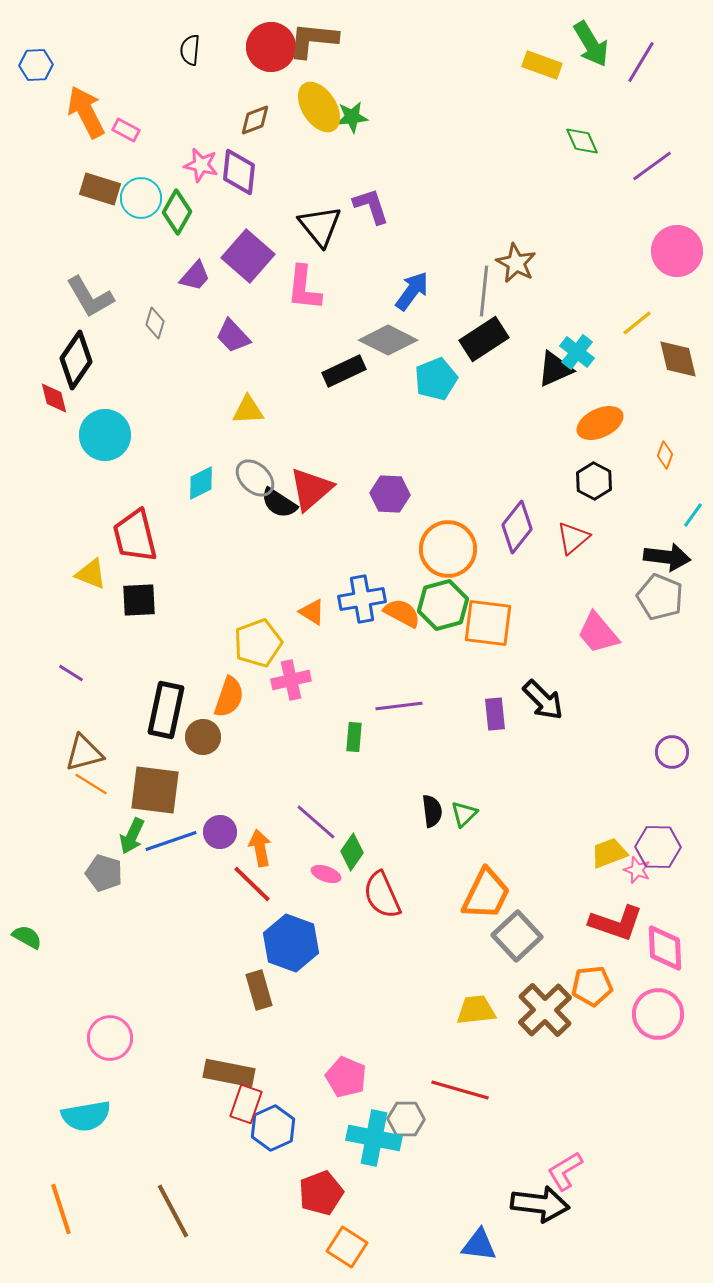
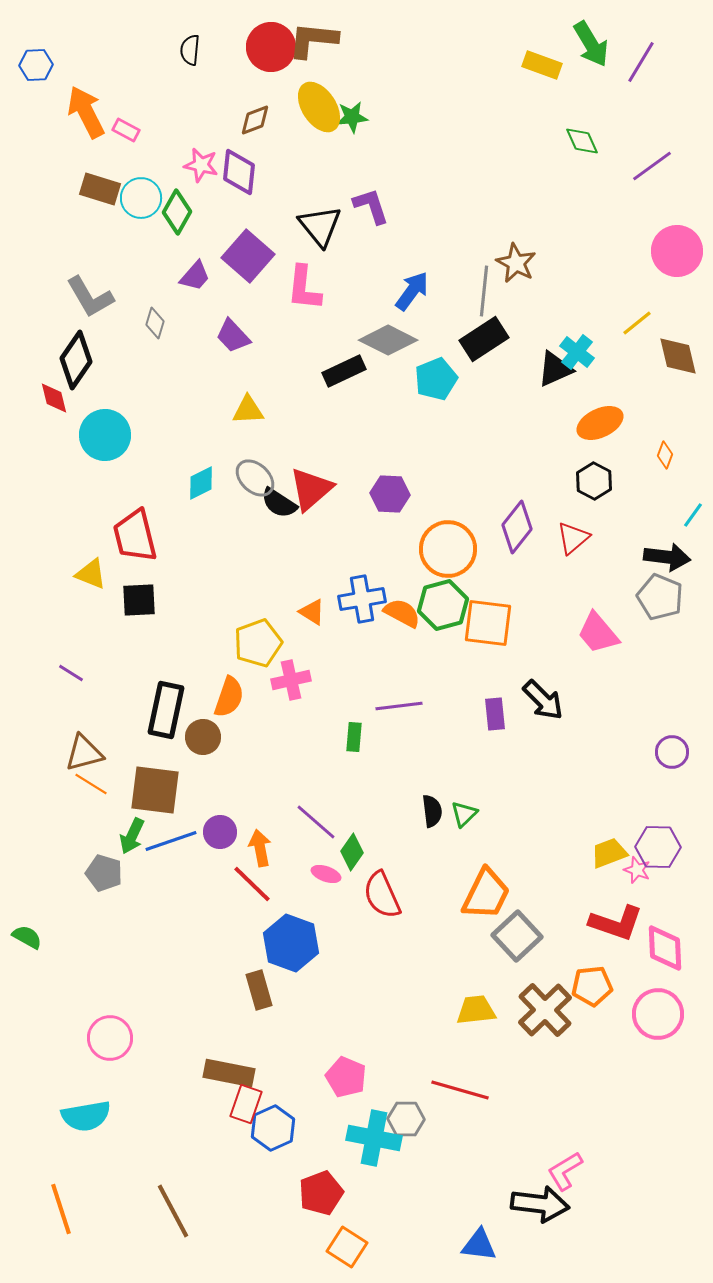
brown diamond at (678, 359): moved 3 px up
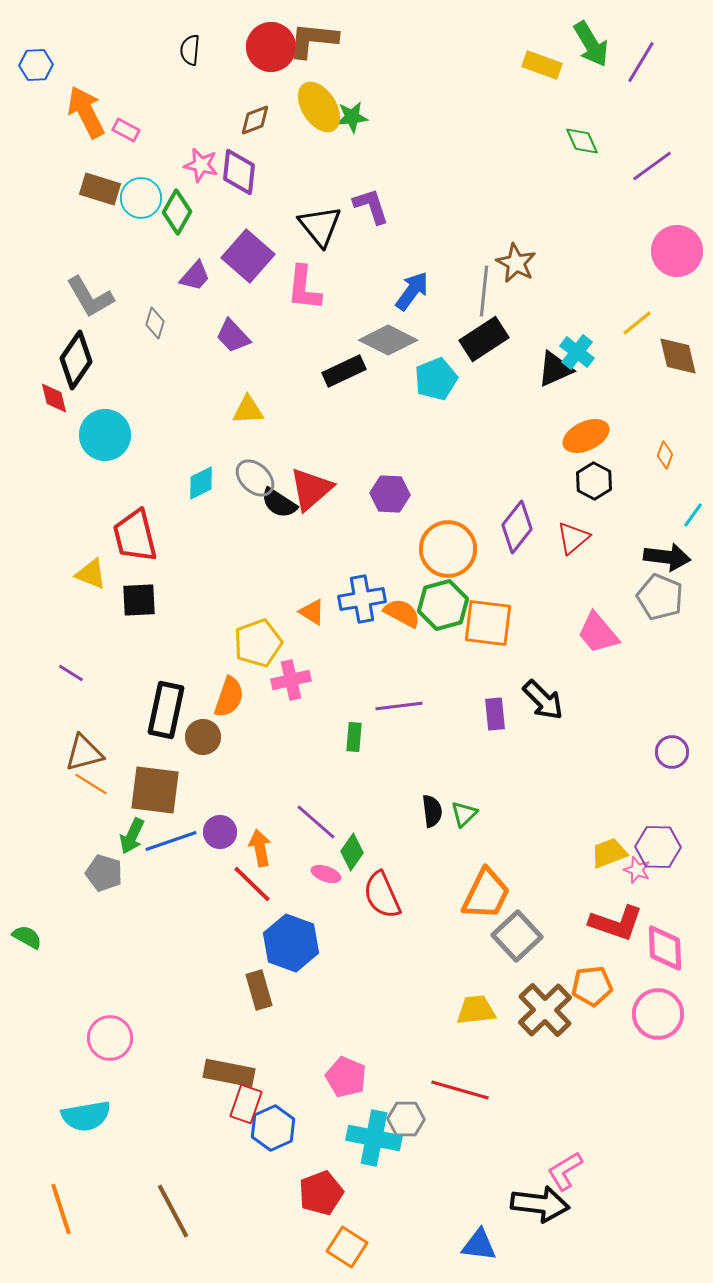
orange ellipse at (600, 423): moved 14 px left, 13 px down
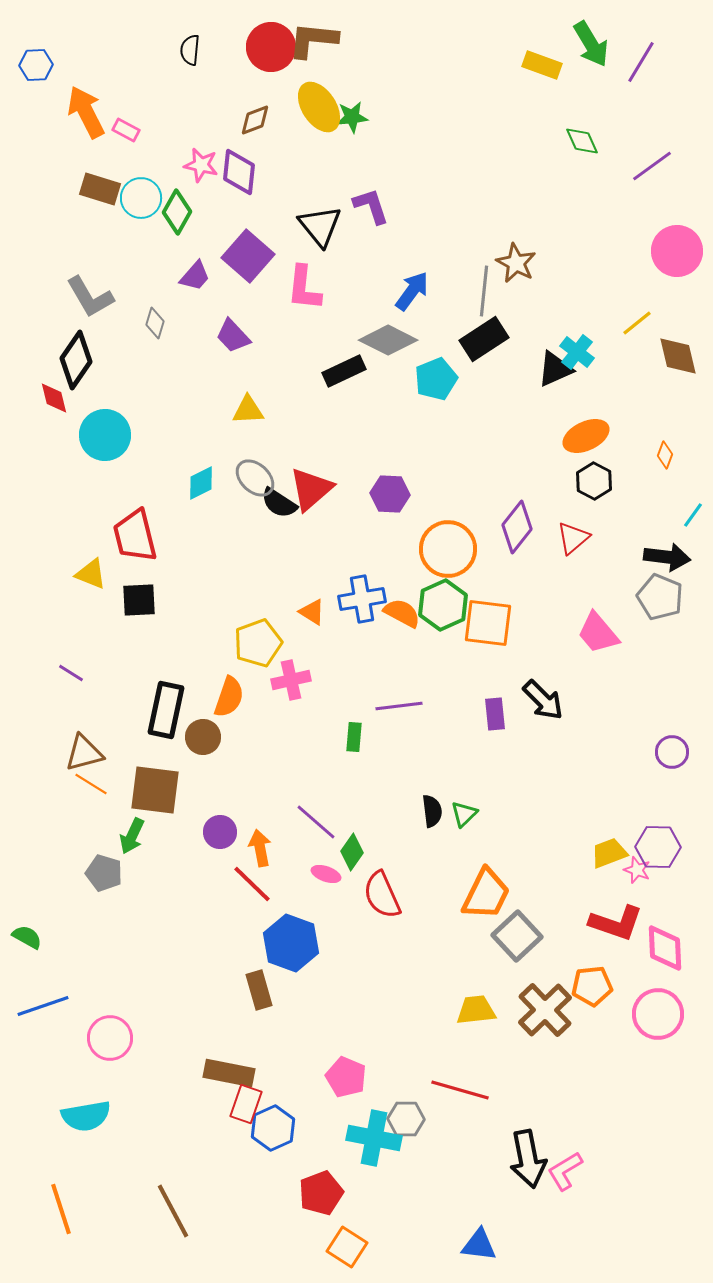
green hexagon at (443, 605): rotated 9 degrees counterclockwise
blue line at (171, 841): moved 128 px left, 165 px down
black arrow at (540, 1204): moved 12 px left, 45 px up; rotated 72 degrees clockwise
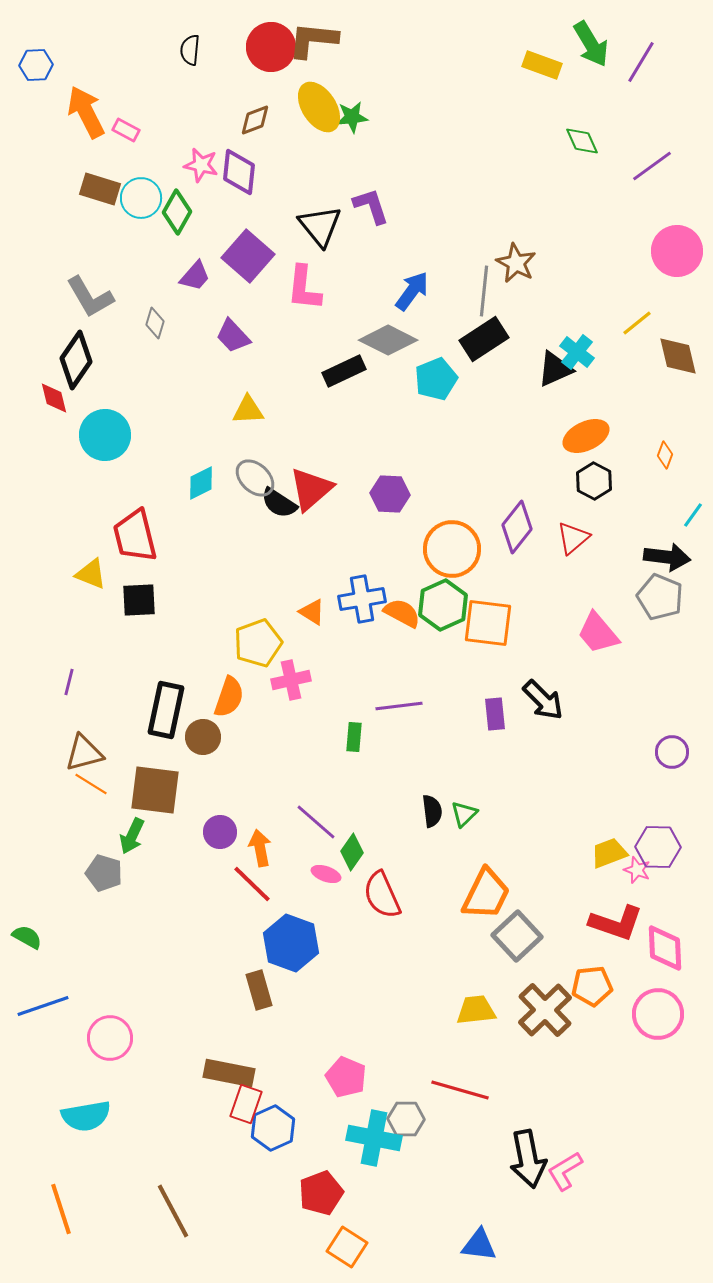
orange circle at (448, 549): moved 4 px right
purple line at (71, 673): moved 2 px left, 9 px down; rotated 72 degrees clockwise
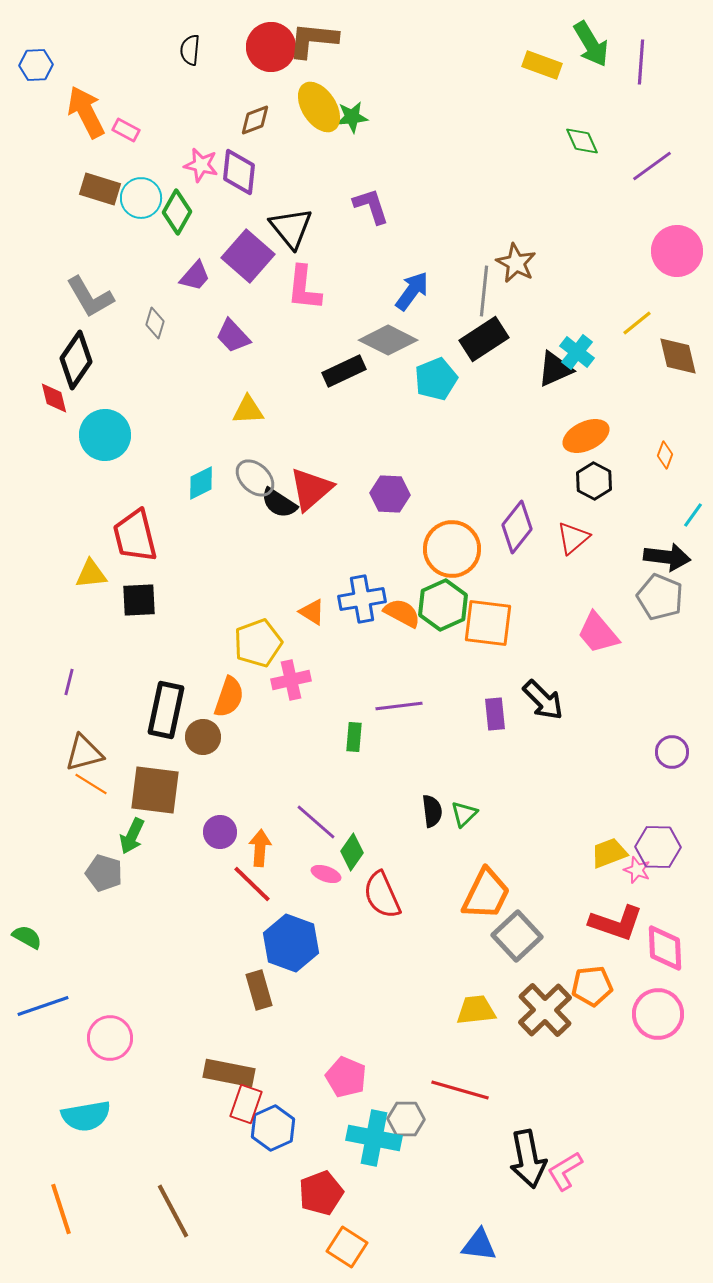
purple line at (641, 62): rotated 27 degrees counterclockwise
black triangle at (320, 226): moved 29 px left, 2 px down
yellow triangle at (91, 574): rotated 28 degrees counterclockwise
orange arrow at (260, 848): rotated 15 degrees clockwise
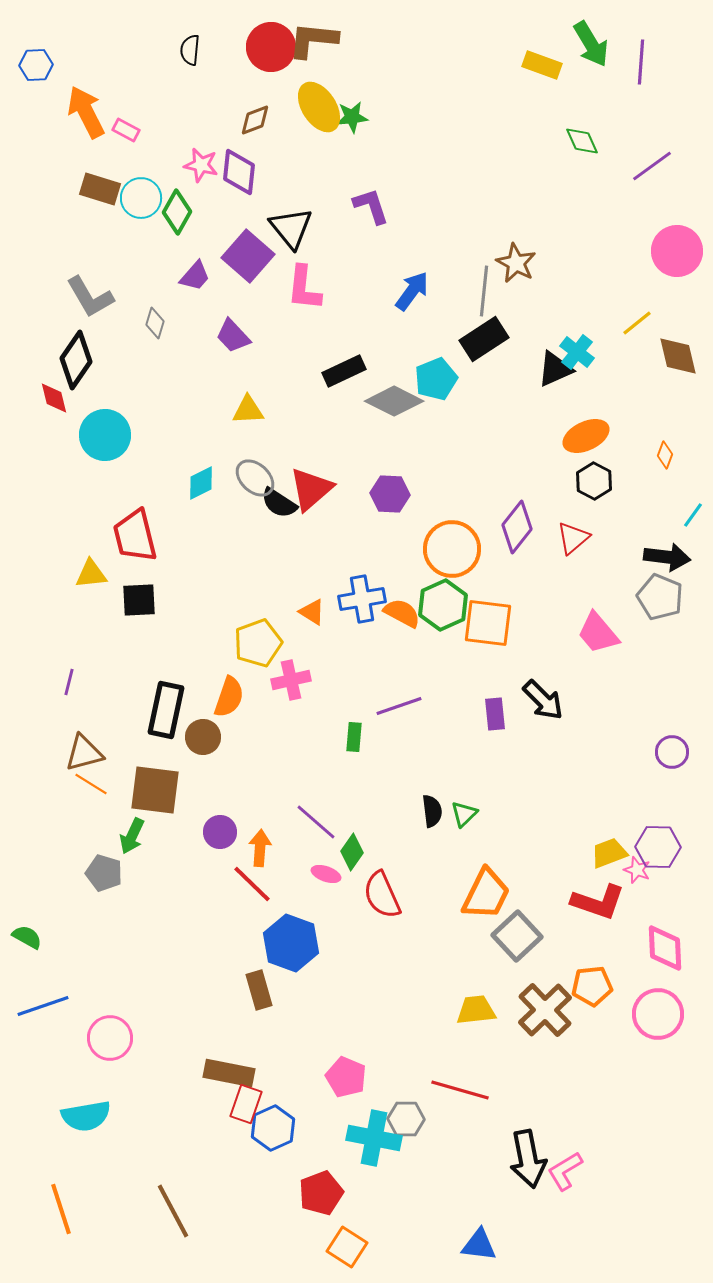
gray diamond at (388, 340): moved 6 px right, 61 px down
purple line at (399, 706): rotated 12 degrees counterclockwise
red L-shape at (616, 923): moved 18 px left, 21 px up
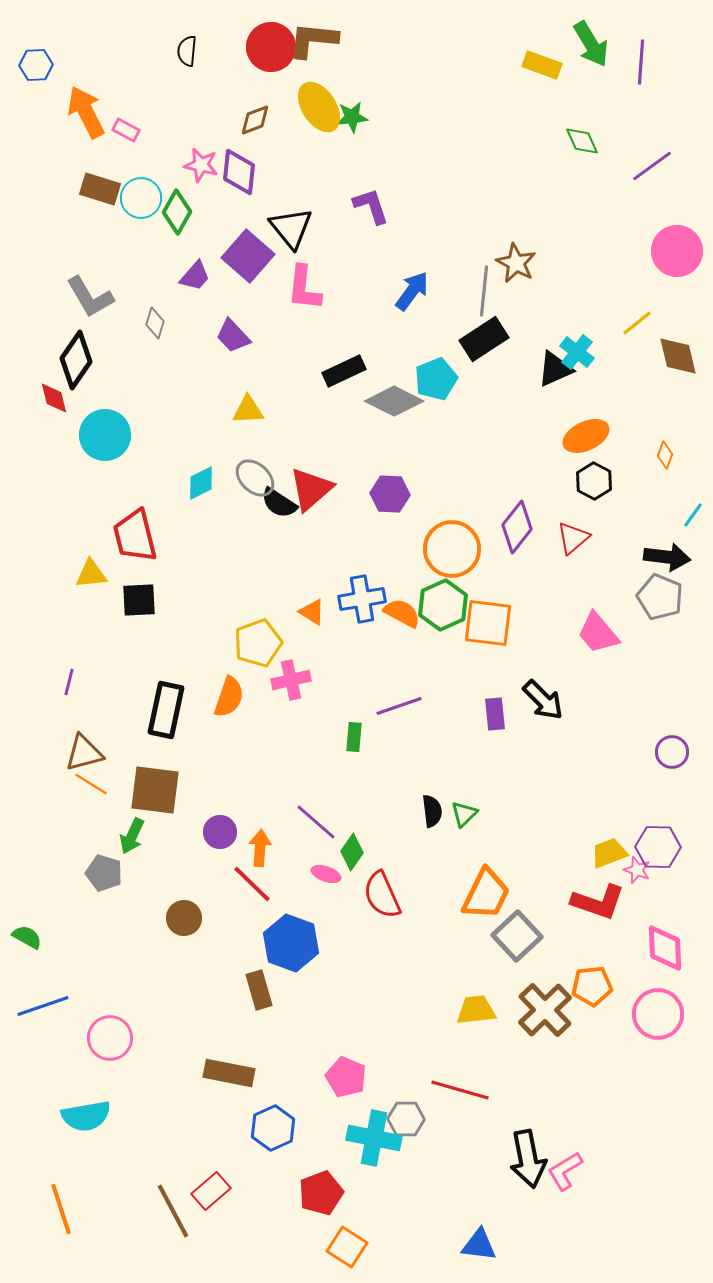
black semicircle at (190, 50): moved 3 px left, 1 px down
brown circle at (203, 737): moved 19 px left, 181 px down
red rectangle at (246, 1104): moved 35 px left, 87 px down; rotated 30 degrees clockwise
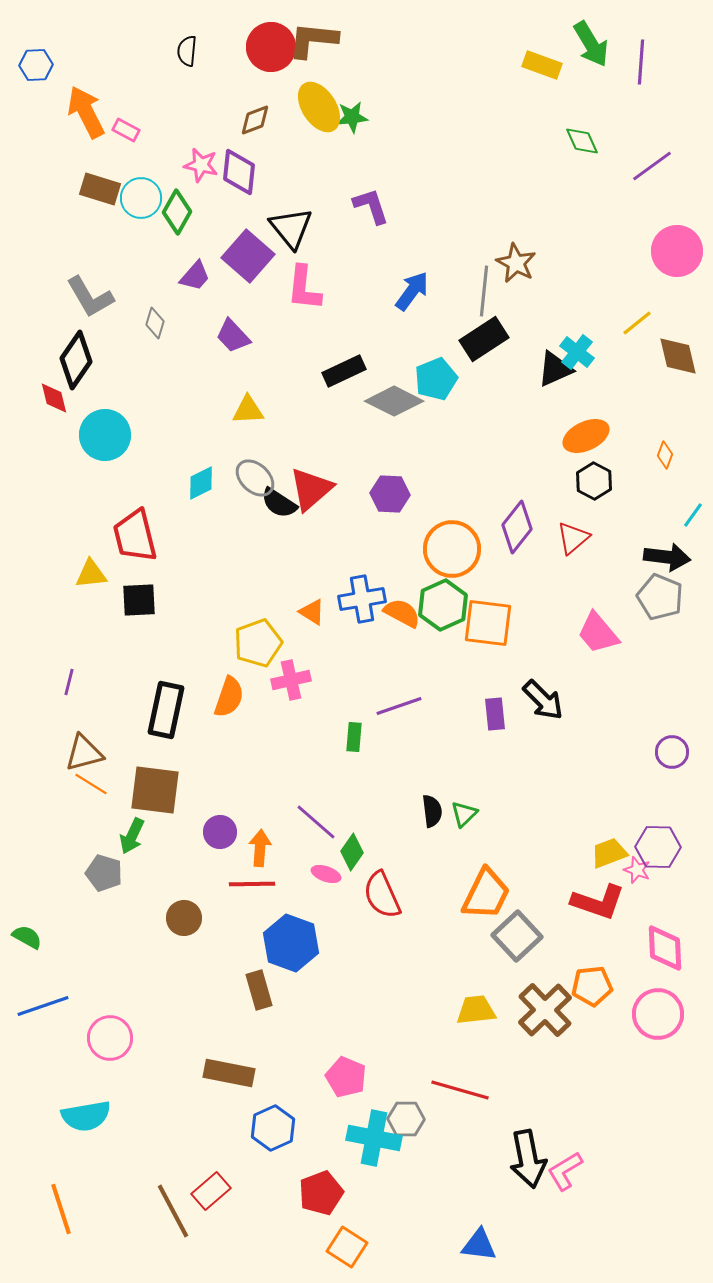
red line at (252, 884): rotated 45 degrees counterclockwise
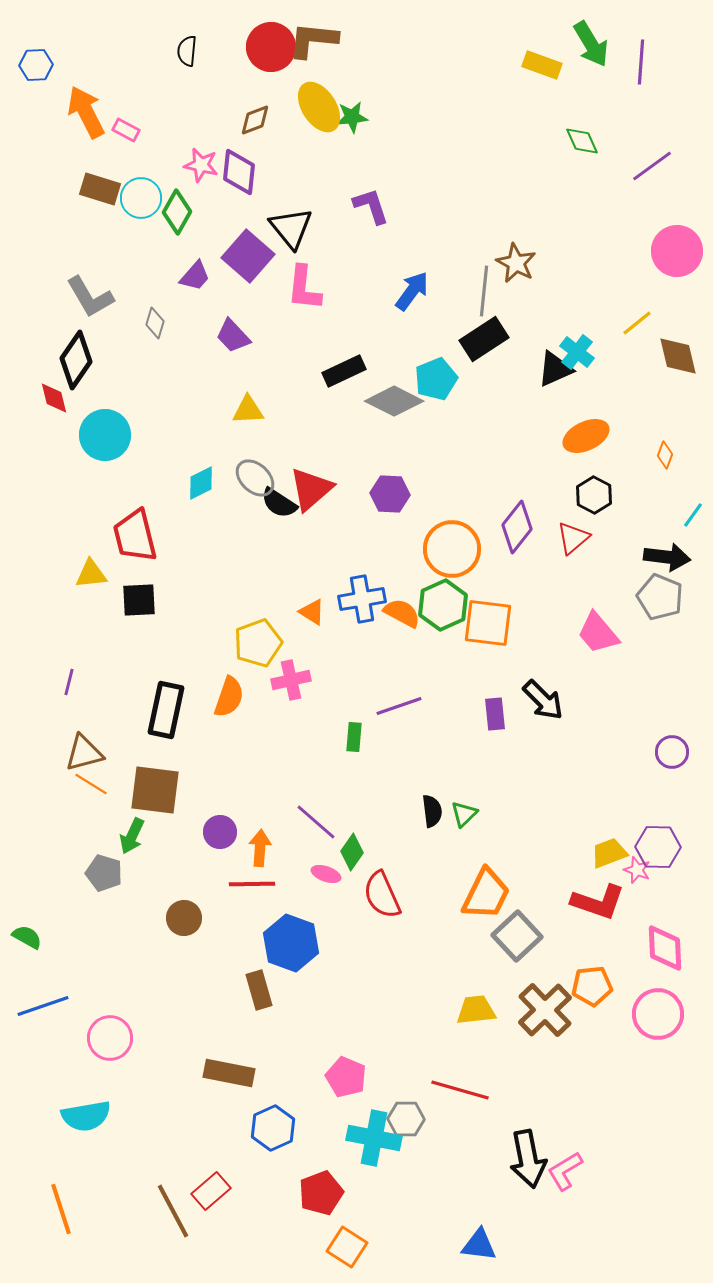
black hexagon at (594, 481): moved 14 px down
